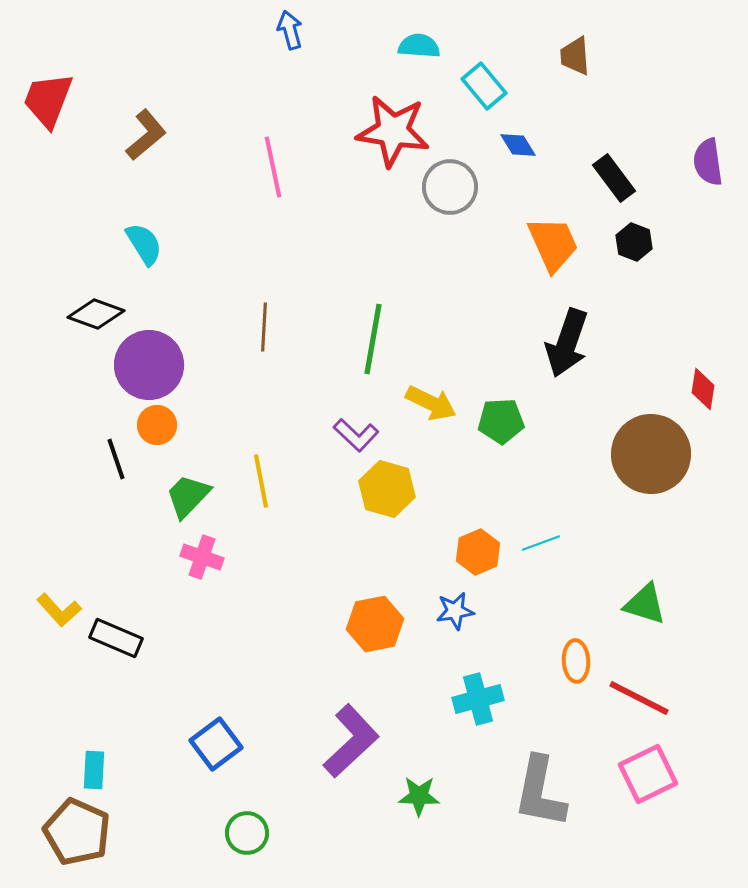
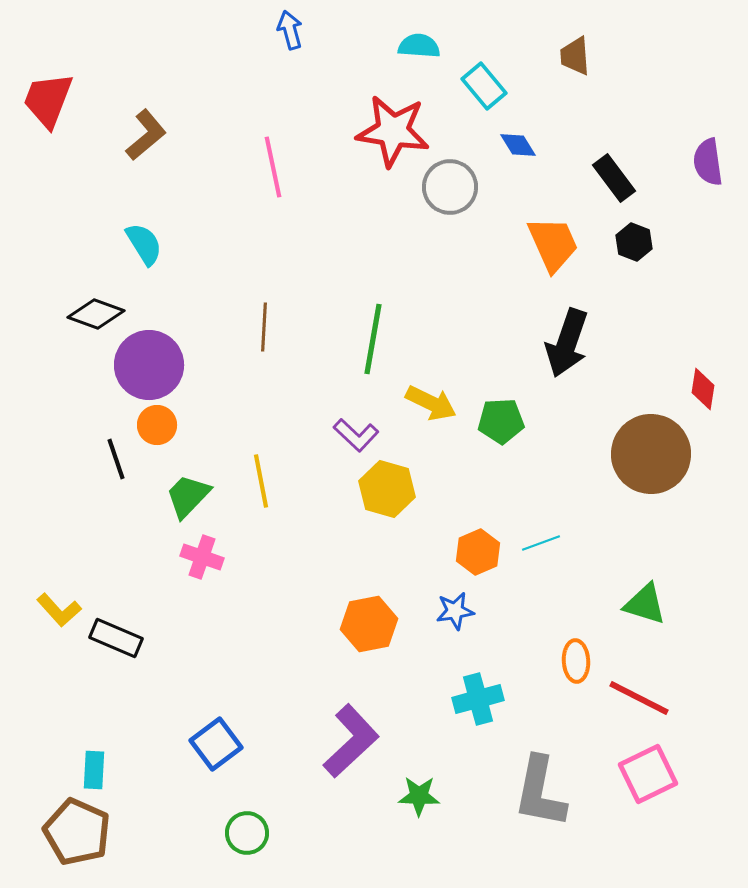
orange hexagon at (375, 624): moved 6 px left
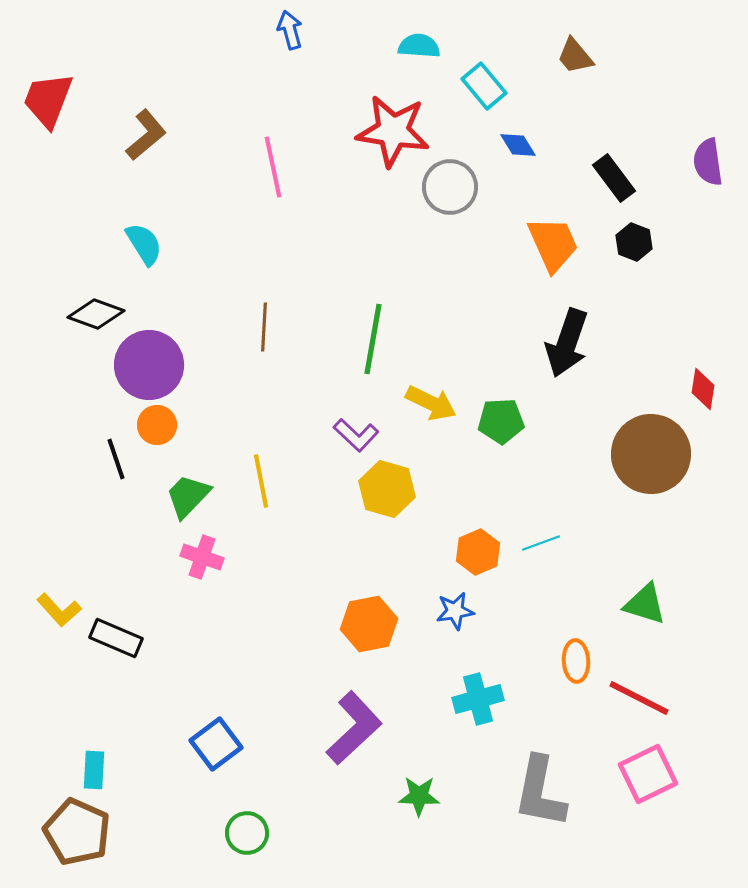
brown trapezoid at (575, 56): rotated 36 degrees counterclockwise
purple L-shape at (351, 741): moved 3 px right, 13 px up
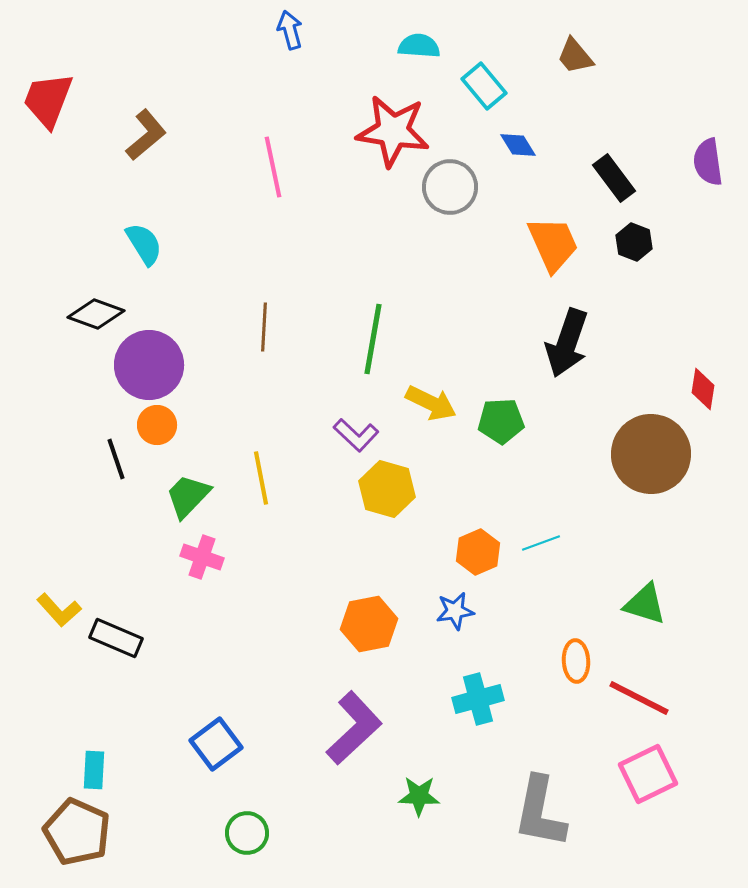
yellow line at (261, 481): moved 3 px up
gray L-shape at (540, 792): moved 20 px down
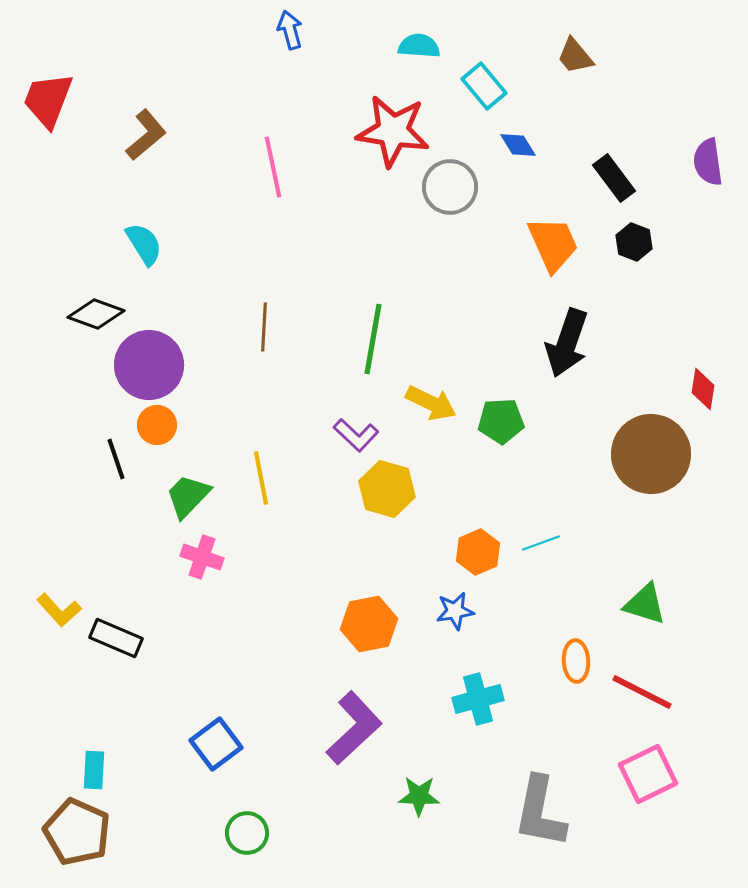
red line at (639, 698): moved 3 px right, 6 px up
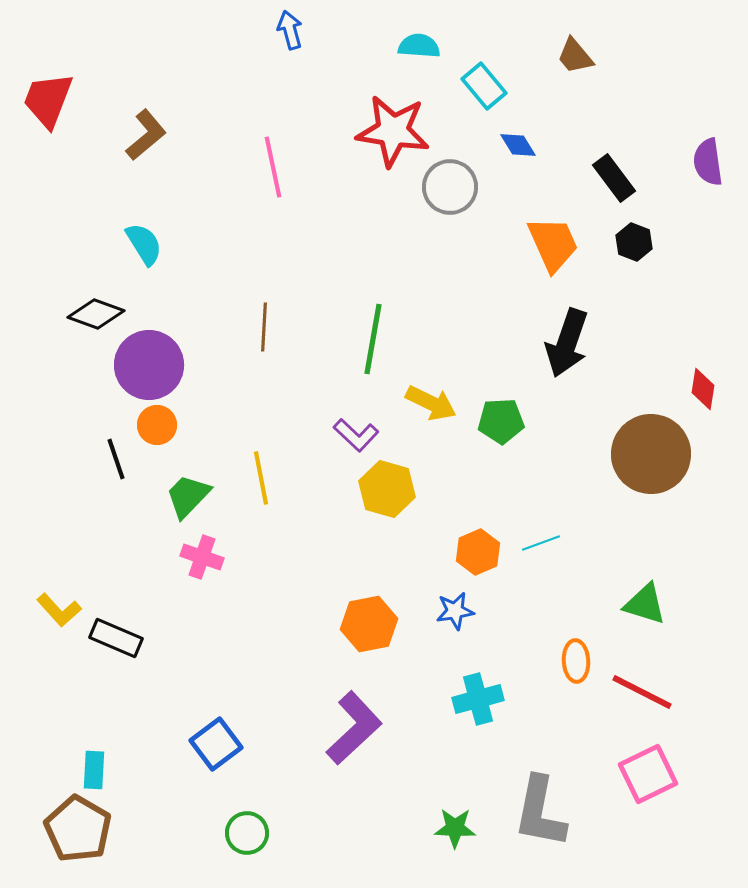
green star at (419, 796): moved 36 px right, 32 px down
brown pentagon at (77, 832): moved 1 px right, 3 px up; rotated 6 degrees clockwise
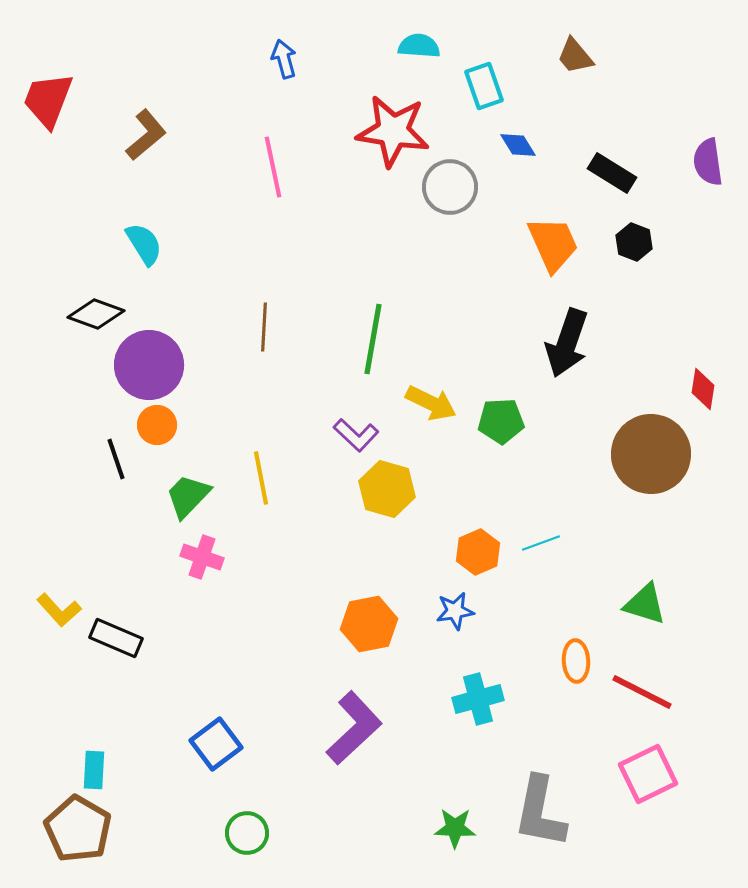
blue arrow at (290, 30): moved 6 px left, 29 px down
cyan rectangle at (484, 86): rotated 21 degrees clockwise
black rectangle at (614, 178): moved 2 px left, 5 px up; rotated 21 degrees counterclockwise
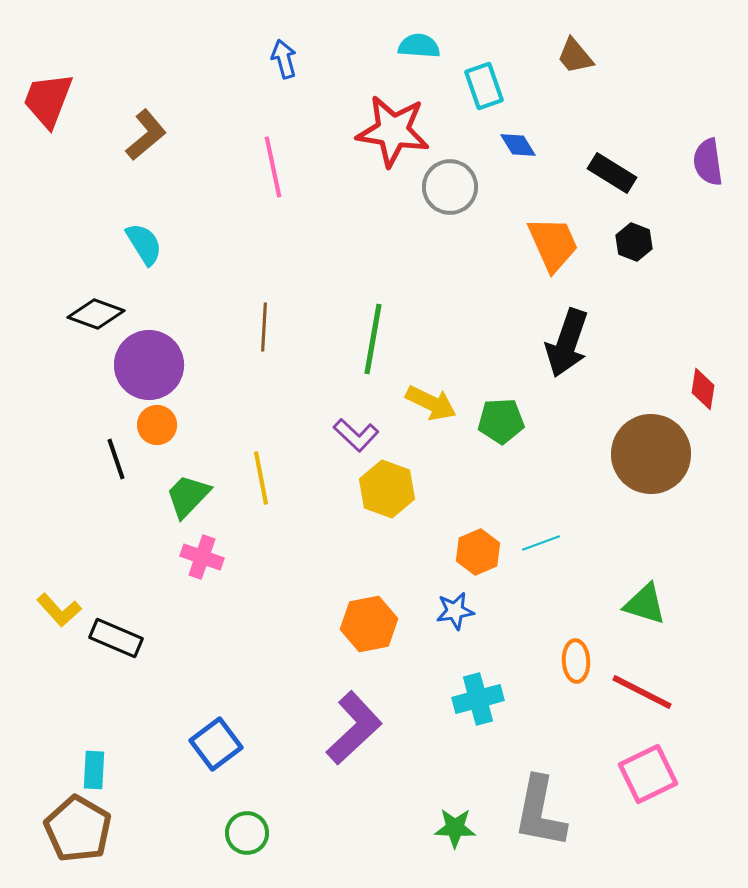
yellow hexagon at (387, 489): rotated 4 degrees clockwise
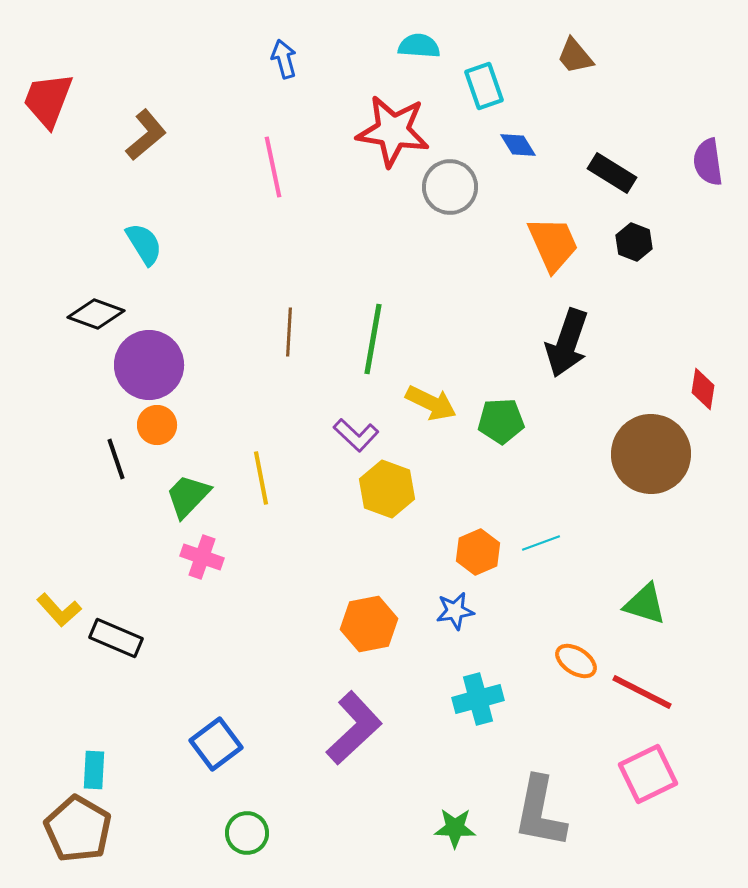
brown line at (264, 327): moved 25 px right, 5 px down
orange ellipse at (576, 661): rotated 54 degrees counterclockwise
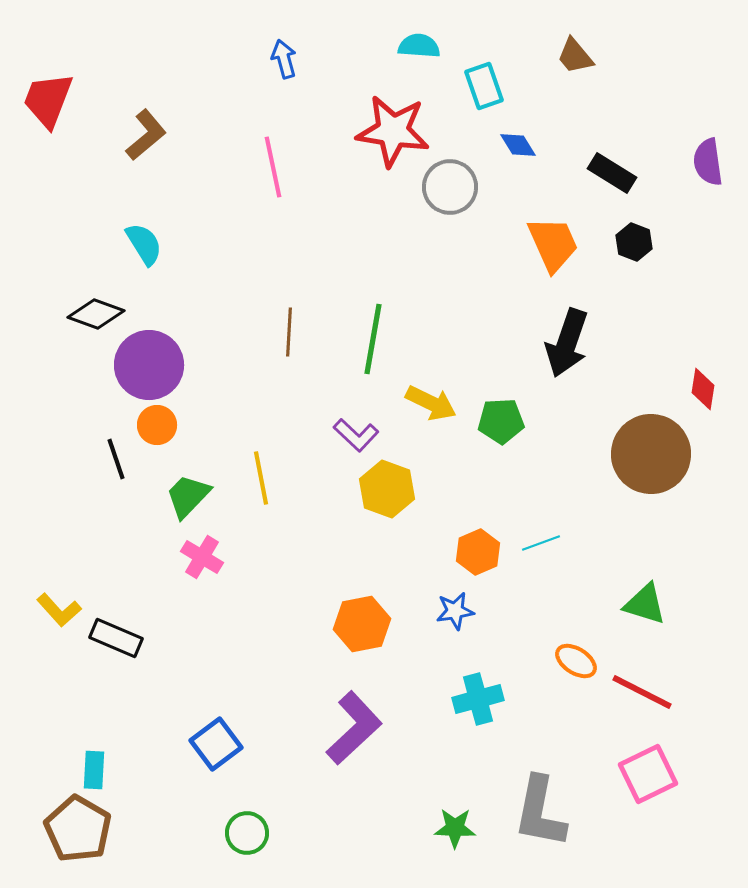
pink cross at (202, 557): rotated 12 degrees clockwise
orange hexagon at (369, 624): moved 7 px left
